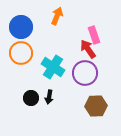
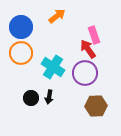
orange arrow: rotated 30 degrees clockwise
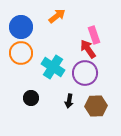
black arrow: moved 20 px right, 4 px down
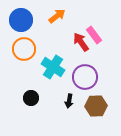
blue circle: moved 7 px up
pink rectangle: rotated 18 degrees counterclockwise
red arrow: moved 7 px left, 7 px up
orange circle: moved 3 px right, 4 px up
purple circle: moved 4 px down
